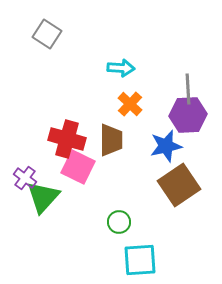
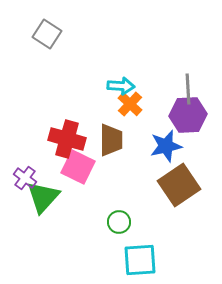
cyan arrow: moved 18 px down
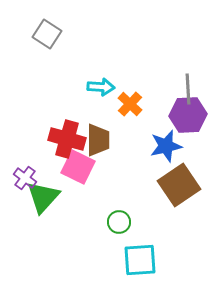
cyan arrow: moved 20 px left, 1 px down
brown trapezoid: moved 13 px left
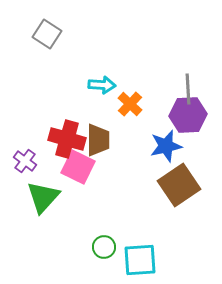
cyan arrow: moved 1 px right, 2 px up
purple cross: moved 17 px up
green circle: moved 15 px left, 25 px down
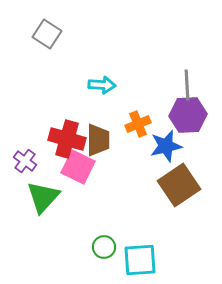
gray line: moved 1 px left, 4 px up
orange cross: moved 8 px right, 20 px down; rotated 25 degrees clockwise
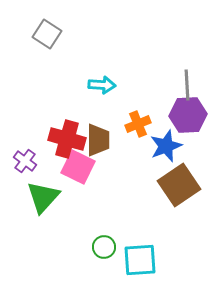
blue star: rotated 8 degrees counterclockwise
